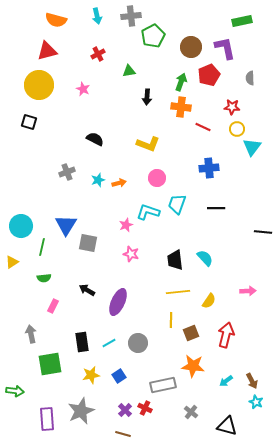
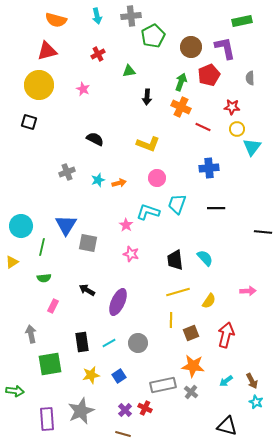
orange cross at (181, 107): rotated 18 degrees clockwise
pink star at (126, 225): rotated 16 degrees counterclockwise
yellow line at (178, 292): rotated 10 degrees counterclockwise
gray cross at (191, 412): moved 20 px up
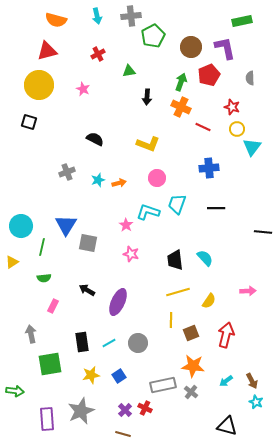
red star at (232, 107): rotated 14 degrees clockwise
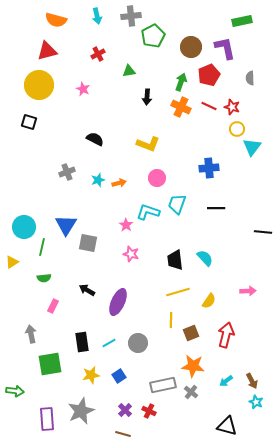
red line at (203, 127): moved 6 px right, 21 px up
cyan circle at (21, 226): moved 3 px right, 1 px down
red cross at (145, 408): moved 4 px right, 3 px down
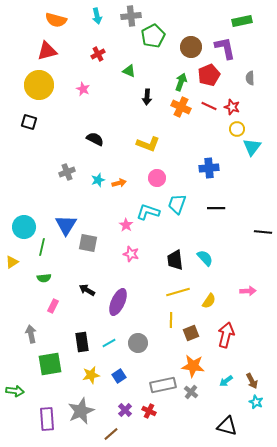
green triangle at (129, 71): rotated 32 degrees clockwise
brown line at (123, 434): moved 12 px left; rotated 56 degrees counterclockwise
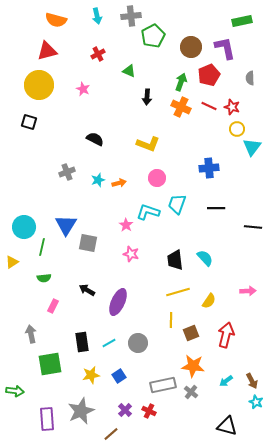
black line at (263, 232): moved 10 px left, 5 px up
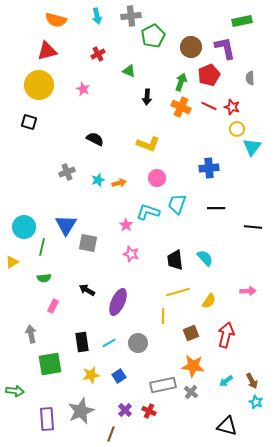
yellow line at (171, 320): moved 8 px left, 4 px up
brown line at (111, 434): rotated 28 degrees counterclockwise
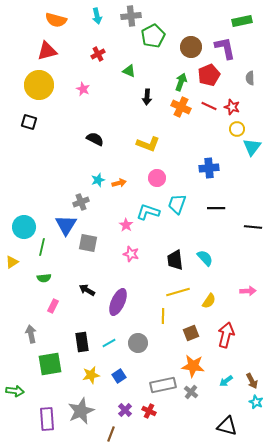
gray cross at (67, 172): moved 14 px right, 30 px down
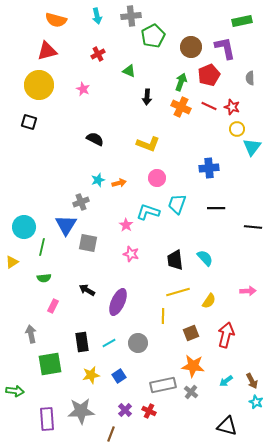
gray star at (81, 411): rotated 20 degrees clockwise
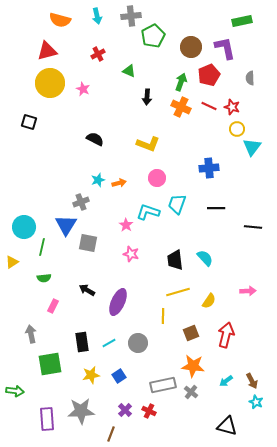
orange semicircle at (56, 20): moved 4 px right
yellow circle at (39, 85): moved 11 px right, 2 px up
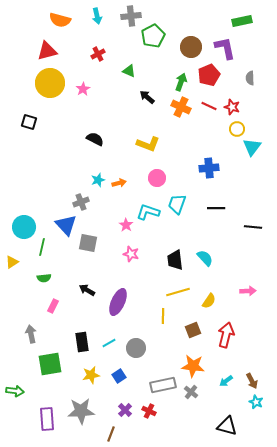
pink star at (83, 89): rotated 16 degrees clockwise
black arrow at (147, 97): rotated 126 degrees clockwise
blue triangle at (66, 225): rotated 15 degrees counterclockwise
brown square at (191, 333): moved 2 px right, 3 px up
gray circle at (138, 343): moved 2 px left, 5 px down
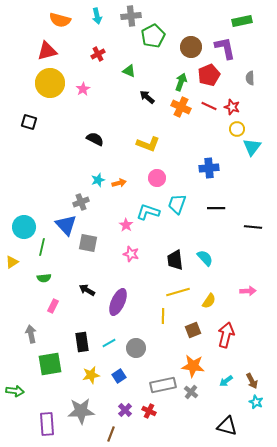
purple rectangle at (47, 419): moved 5 px down
